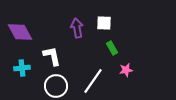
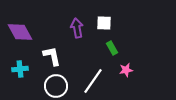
cyan cross: moved 2 px left, 1 px down
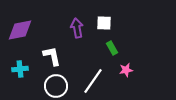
purple diamond: moved 2 px up; rotated 72 degrees counterclockwise
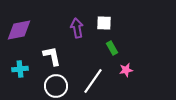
purple diamond: moved 1 px left
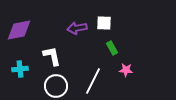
purple arrow: rotated 90 degrees counterclockwise
pink star: rotated 16 degrees clockwise
white line: rotated 8 degrees counterclockwise
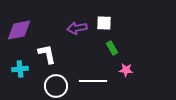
white L-shape: moved 5 px left, 2 px up
white line: rotated 64 degrees clockwise
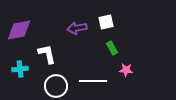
white square: moved 2 px right, 1 px up; rotated 14 degrees counterclockwise
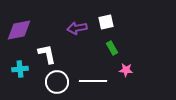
white circle: moved 1 px right, 4 px up
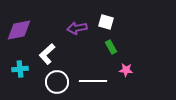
white square: rotated 28 degrees clockwise
green rectangle: moved 1 px left, 1 px up
white L-shape: rotated 120 degrees counterclockwise
